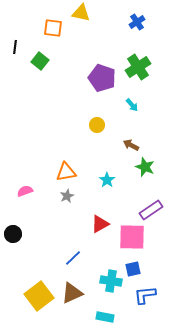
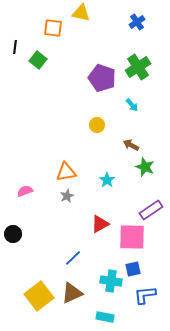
green square: moved 2 px left, 1 px up
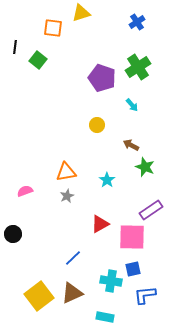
yellow triangle: rotated 30 degrees counterclockwise
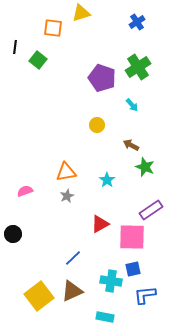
brown triangle: moved 2 px up
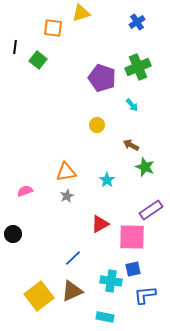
green cross: rotated 10 degrees clockwise
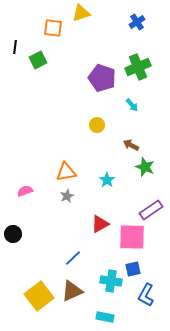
green square: rotated 24 degrees clockwise
blue L-shape: moved 1 px right; rotated 55 degrees counterclockwise
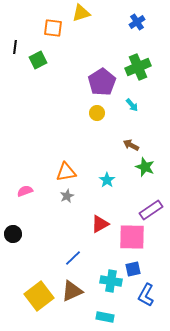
purple pentagon: moved 4 px down; rotated 20 degrees clockwise
yellow circle: moved 12 px up
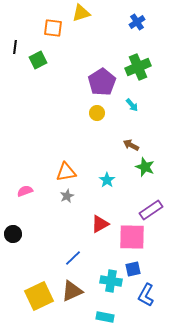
yellow square: rotated 12 degrees clockwise
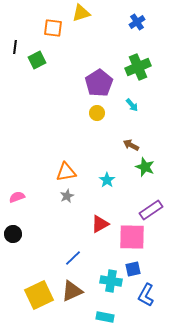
green square: moved 1 px left
purple pentagon: moved 3 px left, 1 px down
pink semicircle: moved 8 px left, 6 px down
yellow square: moved 1 px up
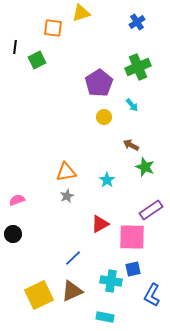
yellow circle: moved 7 px right, 4 px down
pink semicircle: moved 3 px down
blue L-shape: moved 6 px right
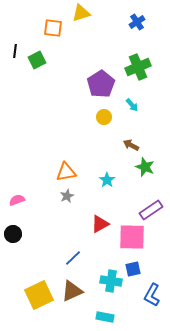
black line: moved 4 px down
purple pentagon: moved 2 px right, 1 px down
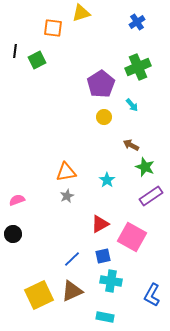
purple rectangle: moved 14 px up
pink square: rotated 28 degrees clockwise
blue line: moved 1 px left, 1 px down
blue square: moved 30 px left, 13 px up
